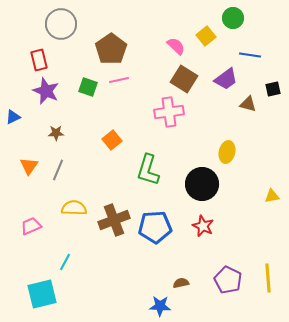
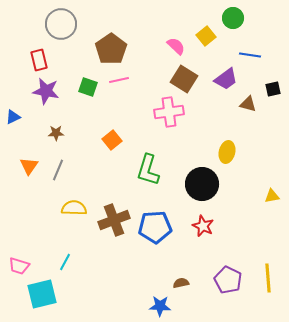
purple star: rotated 12 degrees counterclockwise
pink trapezoid: moved 12 px left, 40 px down; rotated 140 degrees counterclockwise
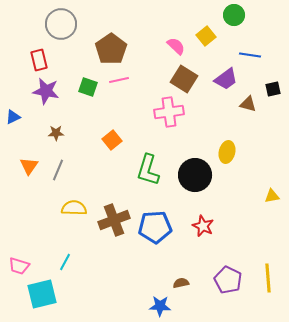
green circle: moved 1 px right, 3 px up
black circle: moved 7 px left, 9 px up
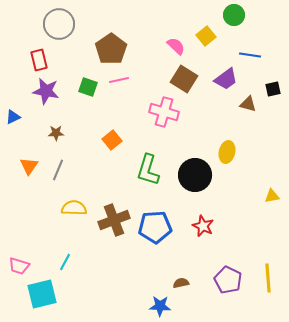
gray circle: moved 2 px left
pink cross: moved 5 px left; rotated 24 degrees clockwise
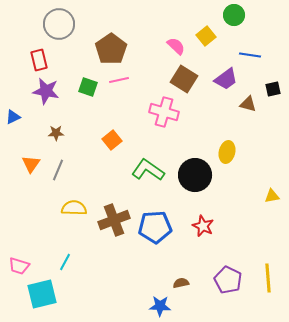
orange triangle: moved 2 px right, 2 px up
green L-shape: rotated 108 degrees clockwise
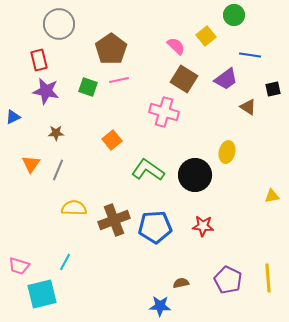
brown triangle: moved 3 px down; rotated 18 degrees clockwise
red star: rotated 20 degrees counterclockwise
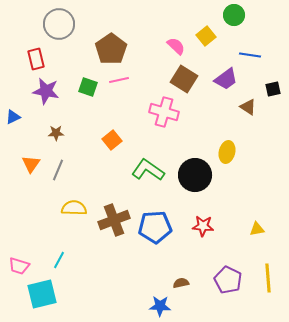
red rectangle: moved 3 px left, 1 px up
yellow triangle: moved 15 px left, 33 px down
cyan line: moved 6 px left, 2 px up
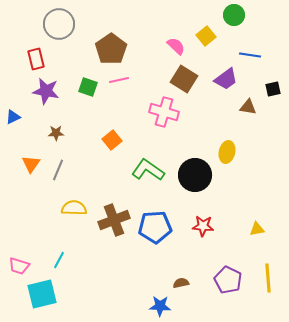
brown triangle: rotated 24 degrees counterclockwise
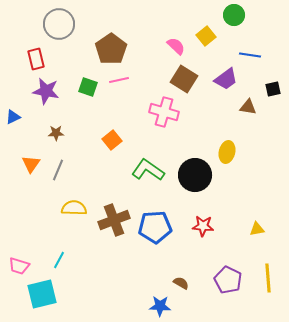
brown semicircle: rotated 42 degrees clockwise
